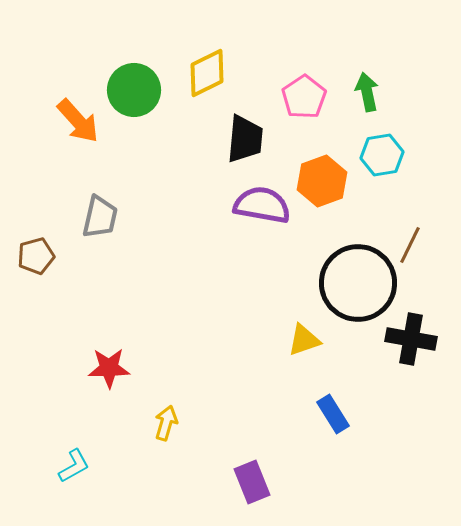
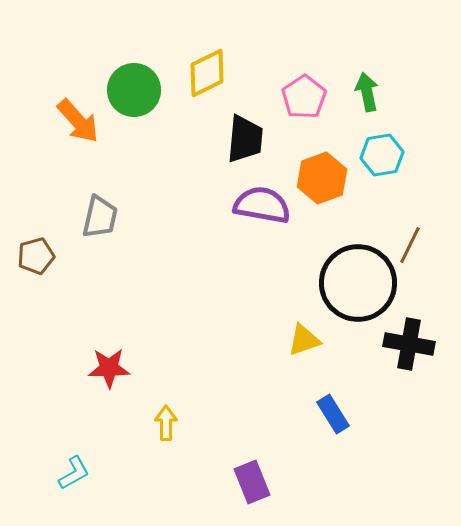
orange hexagon: moved 3 px up
black cross: moved 2 px left, 5 px down
yellow arrow: rotated 16 degrees counterclockwise
cyan L-shape: moved 7 px down
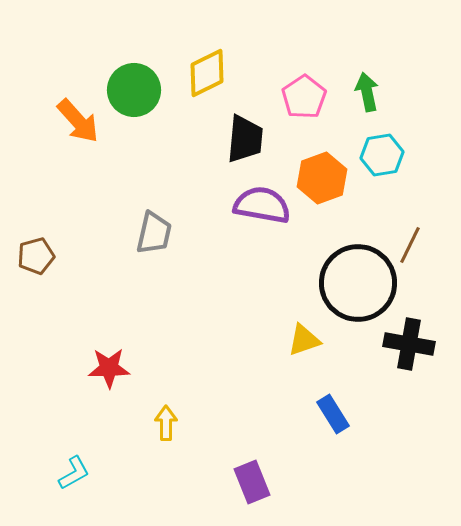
gray trapezoid: moved 54 px right, 16 px down
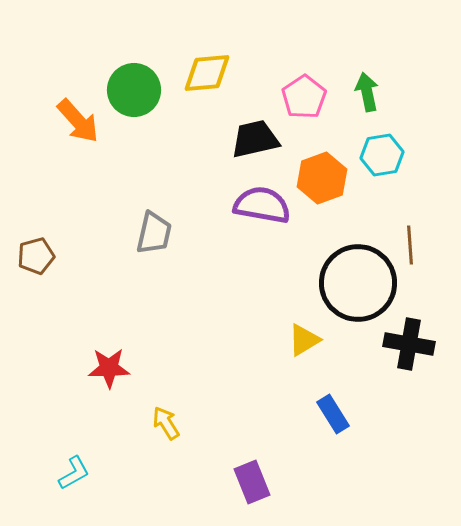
yellow diamond: rotated 21 degrees clockwise
black trapezoid: moved 10 px right; rotated 108 degrees counterclockwise
brown line: rotated 30 degrees counterclockwise
yellow triangle: rotated 12 degrees counterclockwise
yellow arrow: rotated 32 degrees counterclockwise
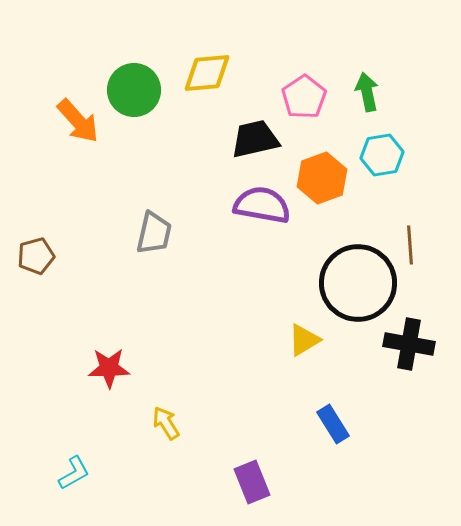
blue rectangle: moved 10 px down
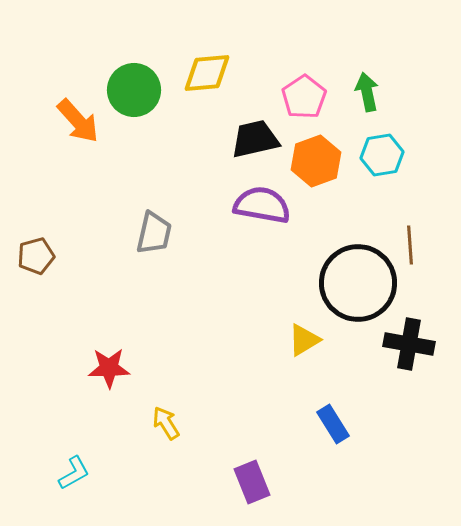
orange hexagon: moved 6 px left, 17 px up
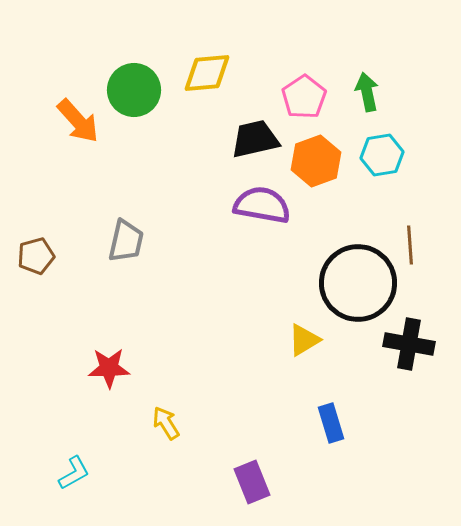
gray trapezoid: moved 28 px left, 8 px down
blue rectangle: moved 2 px left, 1 px up; rotated 15 degrees clockwise
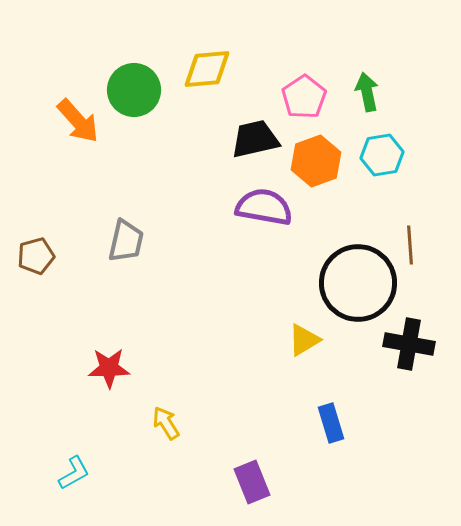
yellow diamond: moved 4 px up
purple semicircle: moved 2 px right, 2 px down
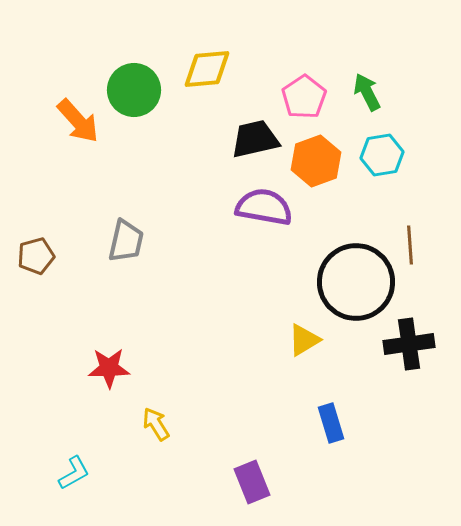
green arrow: rotated 15 degrees counterclockwise
black circle: moved 2 px left, 1 px up
black cross: rotated 18 degrees counterclockwise
yellow arrow: moved 10 px left, 1 px down
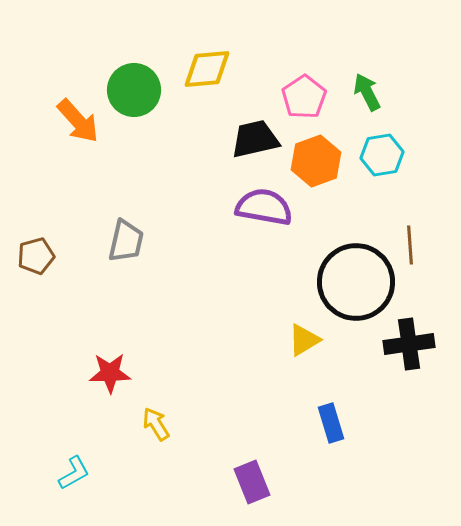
red star: moved 1 px right, 5 px down
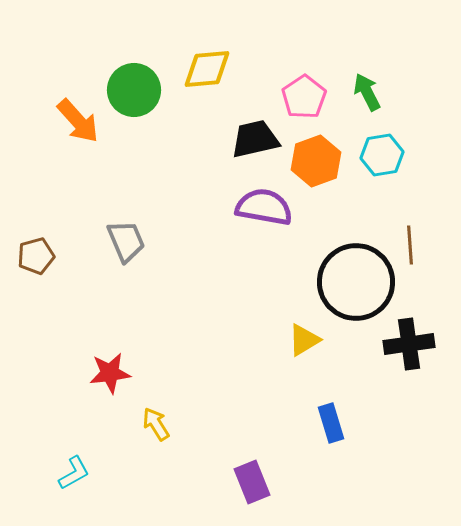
gray trapezoid: rotated 36 degrees counterclockwise
red star: rotated 6 degrees counterclockwise
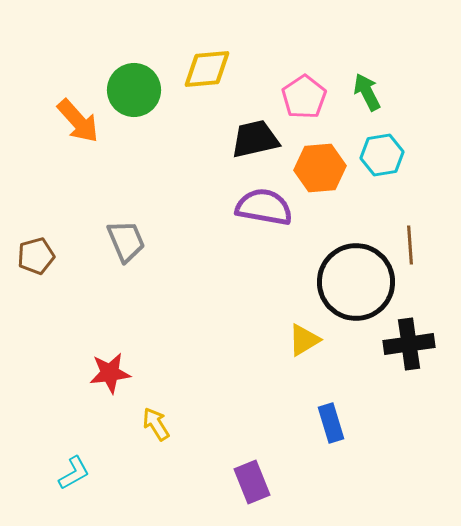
orange hexagon: moved 4 px right, 7 px down; rotated 15 degrees clockwise
